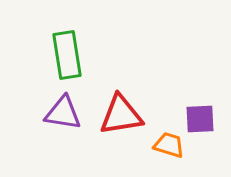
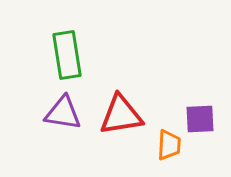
orange trapezoid: rotated 76 degrees clockwise
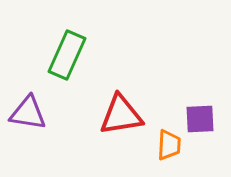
green rectangle: rotated 33 degrees clockwise
purple triangle: moved 35 px left
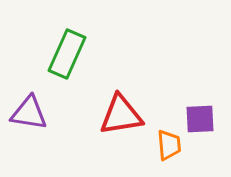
green rectangle: moved 1 px up
purple triangle: moved 1 px right
orange trapezoid: rotated 8 degrees counterclockwise
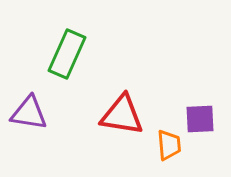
red triangle: moved 1 px right; rotated 18 degrees clockwise
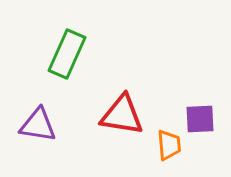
purple triangle: moved 9 px right, 12 px down
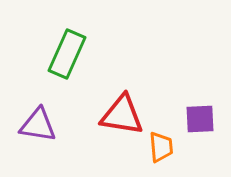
orange trapezoid: moved 8 px left, 2 px down
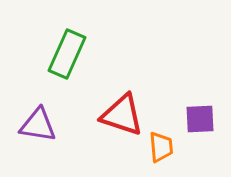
red triangle: rotated 9 degrees clockwise
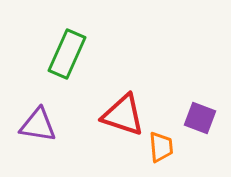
red triangle: moved 1 px right
purple square: moved 1 px up; rotated 24 degrees clockwise
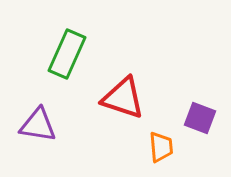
red triangle: moved 17 px up
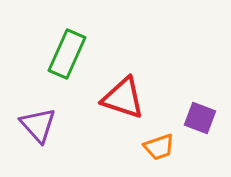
purple triangle: rotated 39 degrees clockwise
orange trapezoid: moved 2 px left; rotated 76 degrees clockwise
